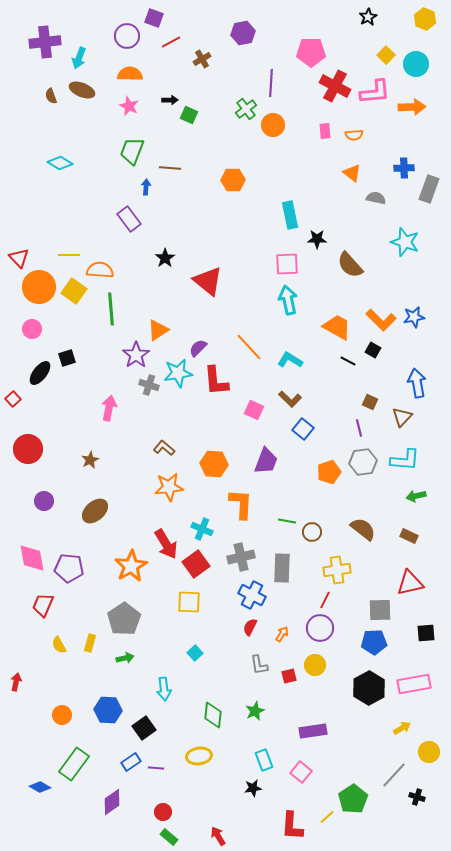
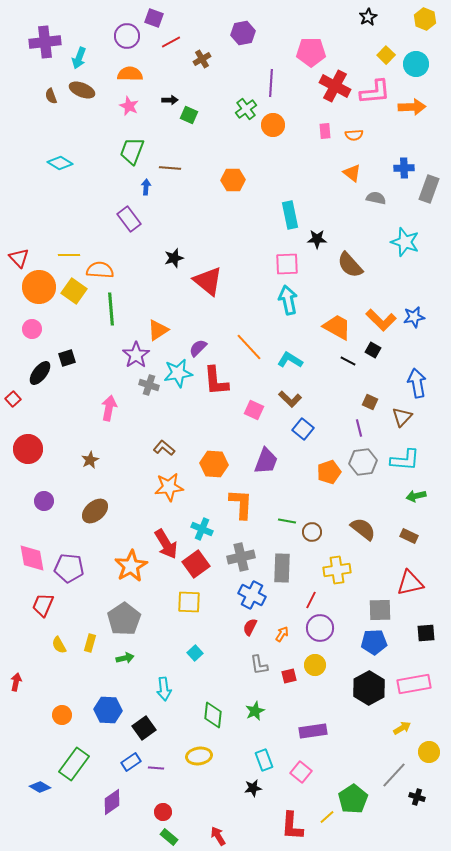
black star at (165, 258): moved 9 px right; rotated 18 degrees clockwise
red line at (325, 600): moved 14 px left
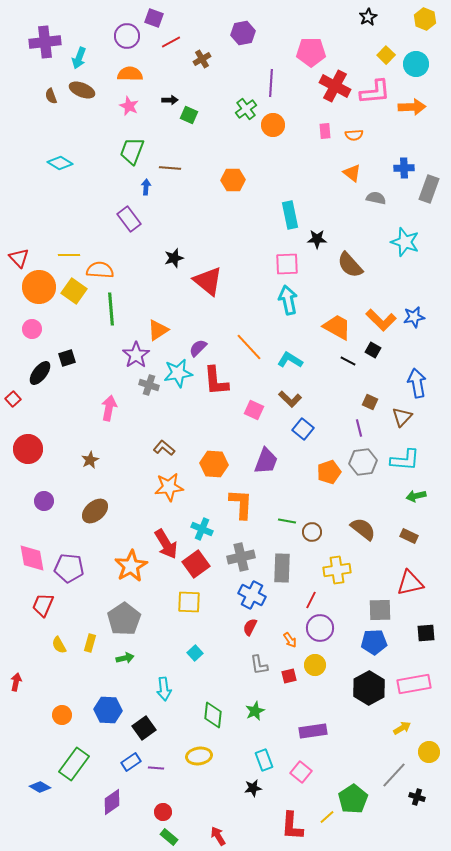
orange arrow at (282, 634): moved 8 px right, 6 px down; rotated 112 degrees clockwise
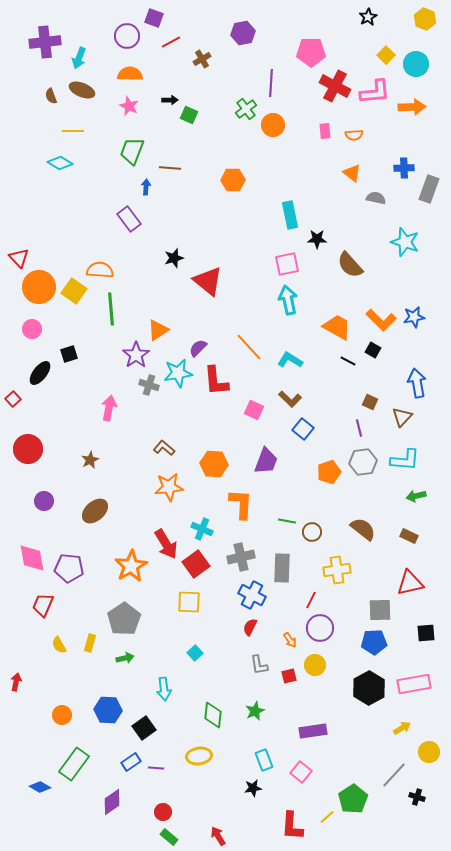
yellow line at (69, 255): moved 4 px right, 124 px up
pink square at (287, 264): rotated 10 degrees counterclockwise
black square at (67, 358): moved 2 px right, 4 px up
